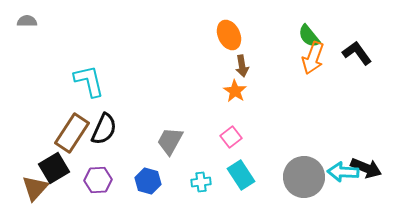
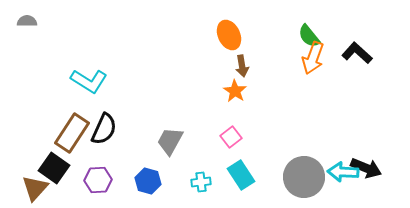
black L-shape: rotated 12 degrees counterclockwise
cyan L-shape: rotated 135 degrees clockwise
black square: rotated 24 degrees counterclockwise
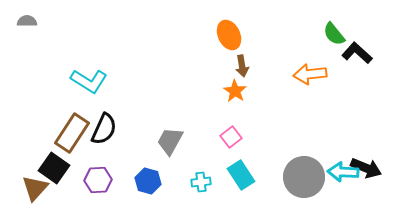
green semicircle: moved 25 px right, 2 px up
orange arrow: moved 3 px left, 16 px down; rotated 64 degrees clockwise
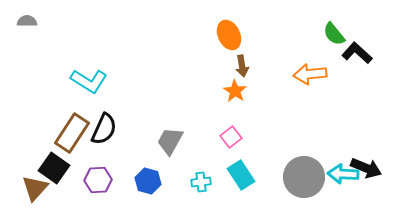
cyan arrow: moved 2 px down
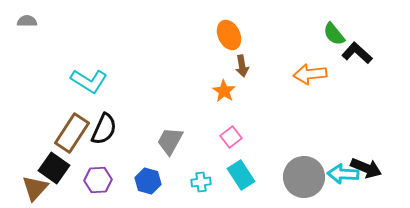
orange star: moved 11 px left
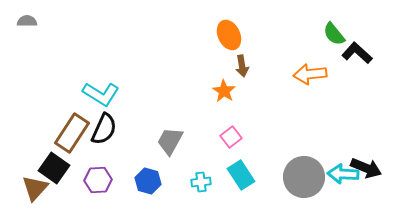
cyan L-shape: moved 12 px right, 13 px down
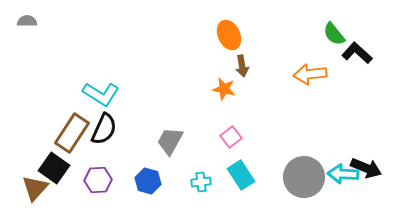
orange star: moved 2 px up; rotated 20 degrees counterclockwise
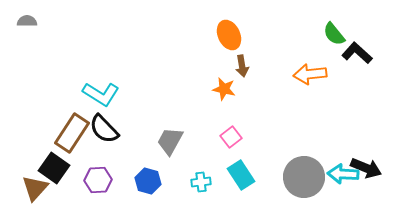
black semicircle: rotated 112 degrees clockwise
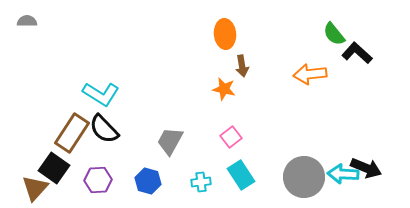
orange ellipse: moved 4 px left, 1 px up; rotated 20 degrees clockwise
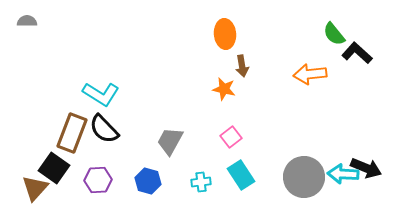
brown rectangle: rotated 12 degrees counterclockwise
